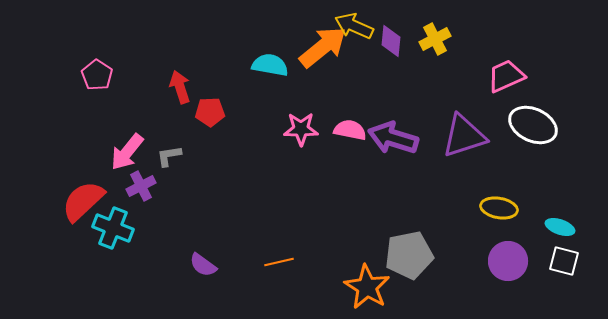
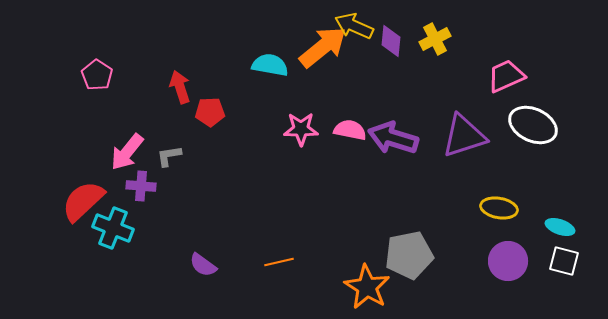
purple cross: rotated 32 degrees clockwise
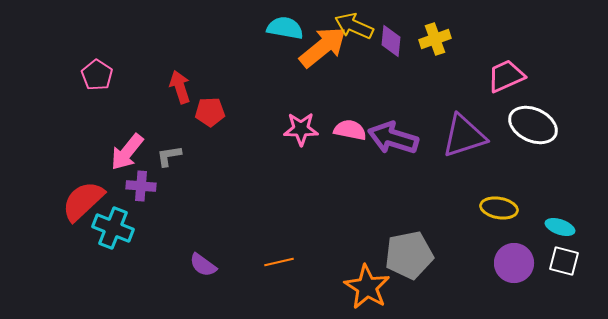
yellow cross: rotated 8 degrees clockwise
cyan semicircle: moved 15 px right, 37 px up
purple circle: moved 6 px right, 2 px down
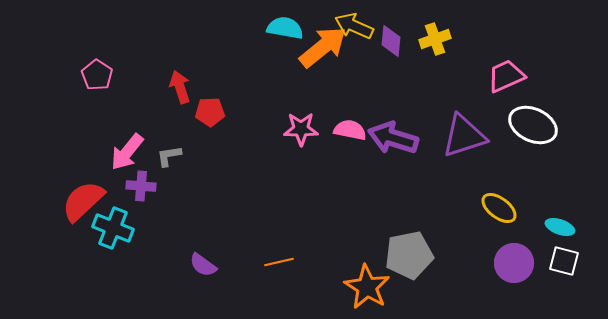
yellow ellipse: rotated 27 degrees clockwise
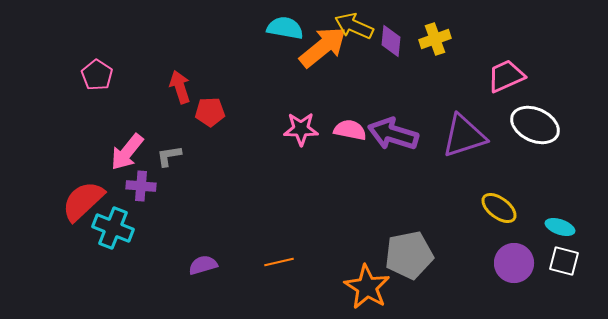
white ellipse: moved 2 px right
purple arrow: moved 4 px up
purple semicircle: rotated 128 degrees clockwise
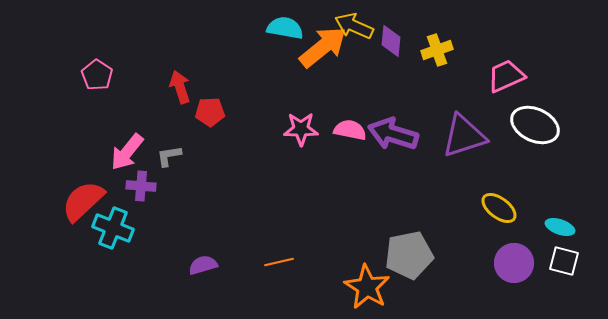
yellow cross: moved 2 px right, 11 px down
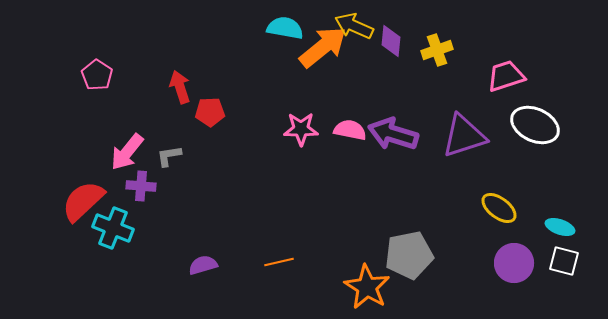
pink trapezoid: rotated 6 degrees clockwise
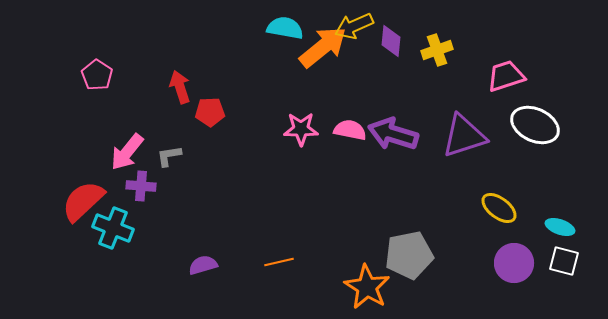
yellow arrow: rotated 48 degrees counterclockwise
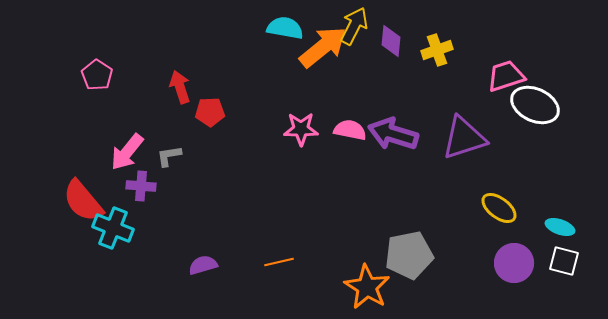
yellow arrow: rotated 141 degrees clockwise
white ellipse: moved 20 px up
purple triangle: moved 2 px down
red semicircle: rotated 87 degrees counterclockwise
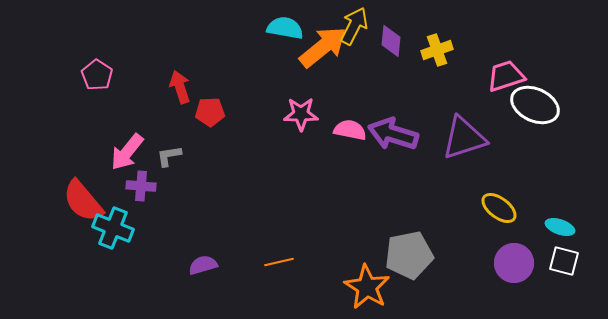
pink star: moved 15 px up
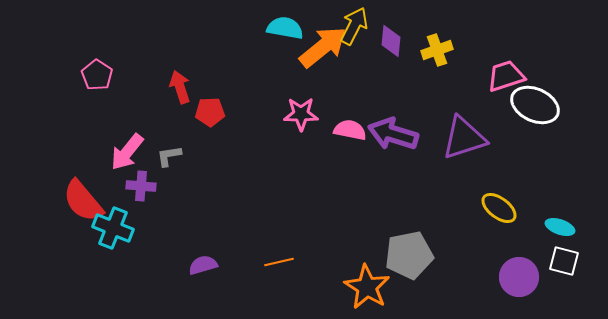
purple circle: moved 5 px right, 14 px down
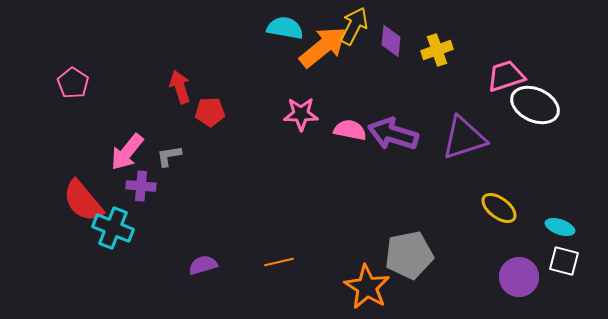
pink pentagon: moved 24 px left, 8 px down
